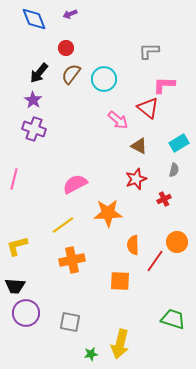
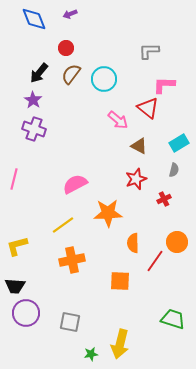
orange semicircle: moved 2 px up
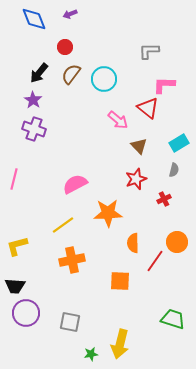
red circle: moved 1 px left, 1 px up
brown triangle: rotated 18 degrees clockwise
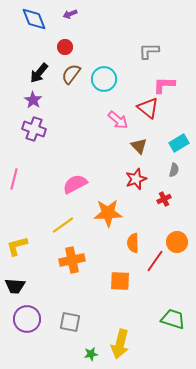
purple circle: moved 1 px right, 6 px down
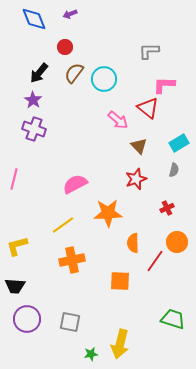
brown semicircle: moved 3 px right, 1 px up
red cross: moved 3 px right, 9 px down
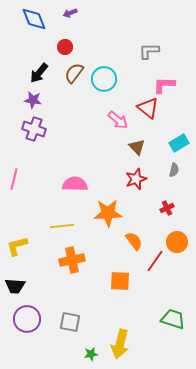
purple arrow: moved 1 px up
purple star: rotated 24 degrees counterclockwise
brown triangle: moved 2 px left, 1 px down
pink semicircle: rotated 30 degrees clockwise
yellow line: moved 1 px left, 1 px down; rotated 30 degrees clockwise
orange semicircle: moved 1 px right, 2 px up; rotated 144 degrees clockwise
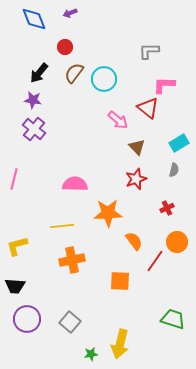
purple cross: rotated 20 degrees clockwise
gray square: rotated 30 degrees clockwise
